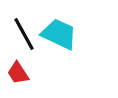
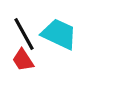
red trapezoid: moved 5 px right, 13 px up
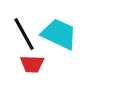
red trapezoid: moved 9 px right, 4 px down; rotated 55 degrees counterclockwise
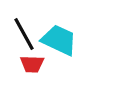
cyan trapezoid: moved 6 px down
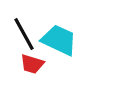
red trapezoid: rotated 15 degrees clockwise
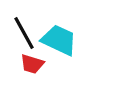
black line: moved 1 px up
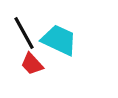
red trapezoid: rotated 30 degrees clockwise
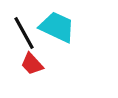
cyan trapezoid: moved 2 px left, 13 px up
